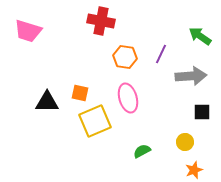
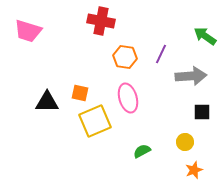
green arrow: moved 5 px right
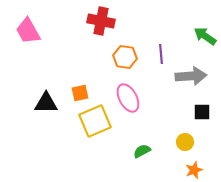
pink trapezoid: rotated 44 degrees clockwise
purple line: rotated 30 degrees counterclockwise
orange square: rotated 24 degrees counterclockwise
pink ellipse: rotated 12 degrees counterclockwise
black triangle: moved 1 px left, 1 px down
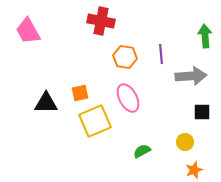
green arrow: rotated 50 degrees clockwise
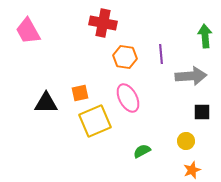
red cross: moved 2 px right, 2 px down
yellow circle: moved 1 px right, 1 px up
orange star: moved 2 px left
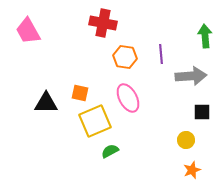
orange square: rotated 24 degrees clockwise
yellow circle: moved 1 px up
green semicircle: moved 32 px left
